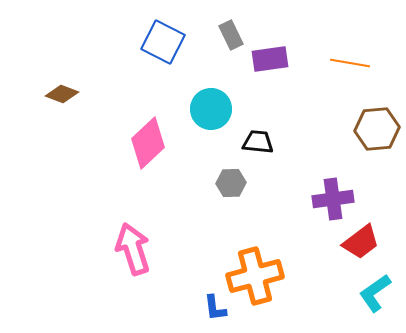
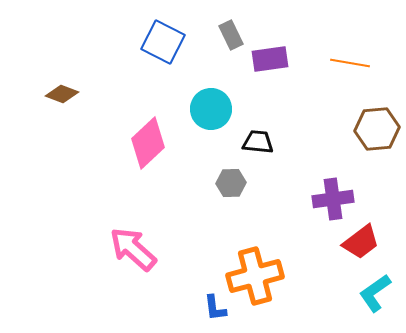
pink arrow: rotated 30 degrees counterclockwise
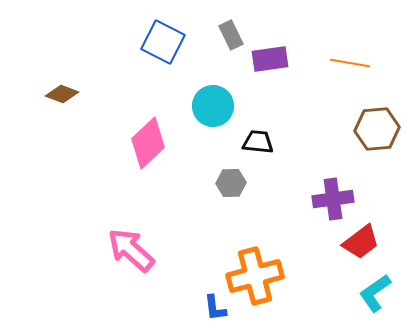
cyan circle: moved 2 px right, 3 px up
pink arrow: moved 2 px left, 1 px down
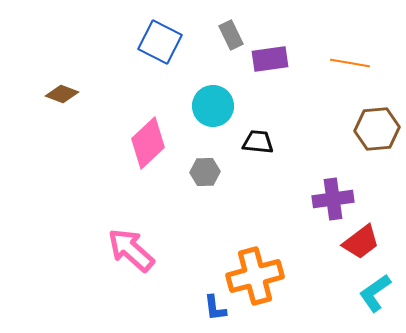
blue square: moved 3 px left
gray hexagon: moved 26 px left, 11 px up
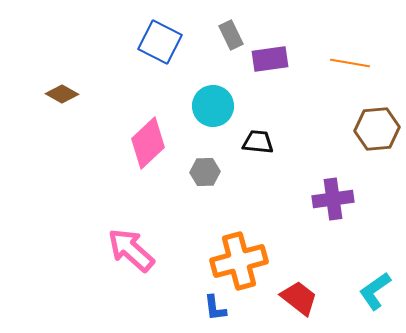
brown diamond: rotated 8 degrees clockwise
red trapezoid: moved 62 px left, 56 px down; rotated 105 degrees counterclockwise
orange cross: moved 16 px left, 15 px up
cyan L-shape: moved 2 px up
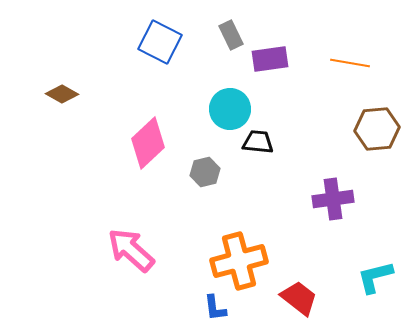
cyan circle: moved 17 px right, 3 px down
gray hexagon: rotated 12 degrees counterclockwise
cyan L-shape: moved 14 px up; rotated 21 degrees clockwise
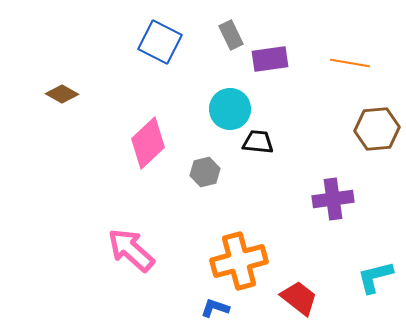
blue L-shape: rotated 116 degrees clockwise
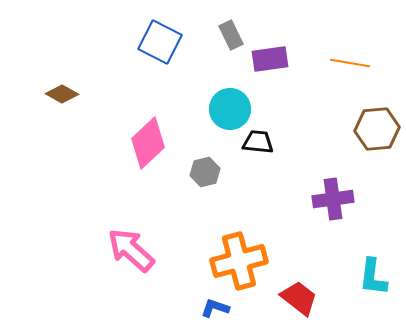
cyan L-shape: moved 2 px left; rotated 69 degrees counterclockwise
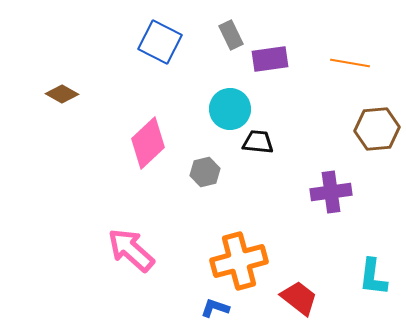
purple cross: moved 2 px left, 7 px up
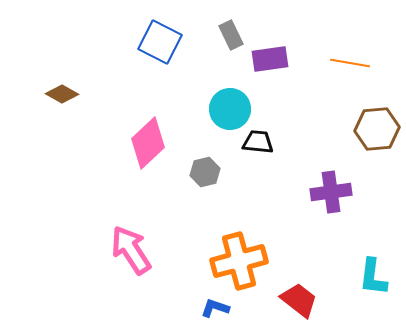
pink arrow: rotated 15 degrees clockwise
red trapezoid: moved 2 px down
